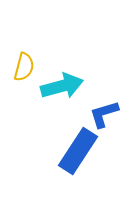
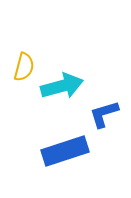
blue rectangle: moved 13 px left; rotated 39 degrees clockwise
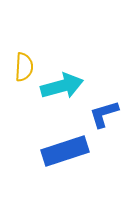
yellow semicircle: rotated 12 degrees counterclockwise
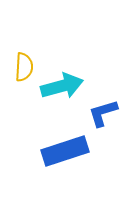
blue L-shape: moved 1 px left, 1 px up
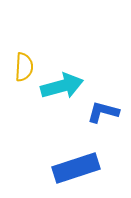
blue L-shape: moved 1 px up; rotated 32 degrees clockwise
blue rectangle: moved 11 px right, 17 px down
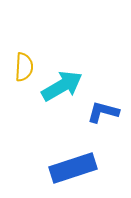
cyan arrow: rotated 15 degrees counterclockwise
blue rectangle: moved 3 px left
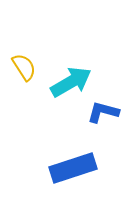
yellow semicircle: rotated 36 degrees counterclockwise
cyan arrow: moved 9 px right, 4 px up
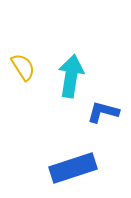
yellow semicircle: moved 1 px left
cyan arrow: moved 6 px up; rotated 51 degrees counterclockwise
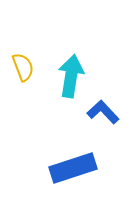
yellow semicircle: rotated 12 degrees clockwise
blue L-shape: rotated 32 degrees clockwise
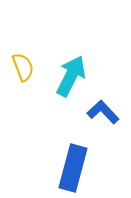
cyan arrow: rotated 18 degrees clockwise
blue rectangle: rotated 57 degrees counterclockwise
